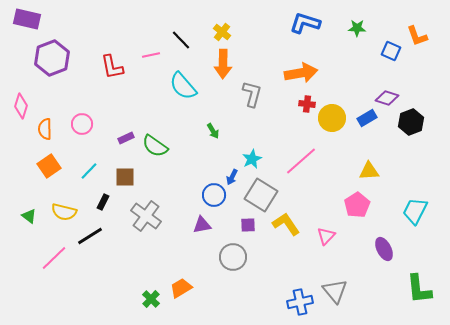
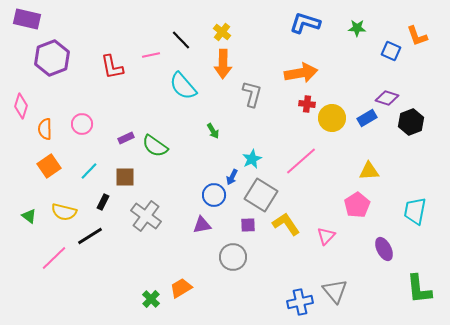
cyan trapezoid at (415, 211): rotated 16 degrees counterclockwise
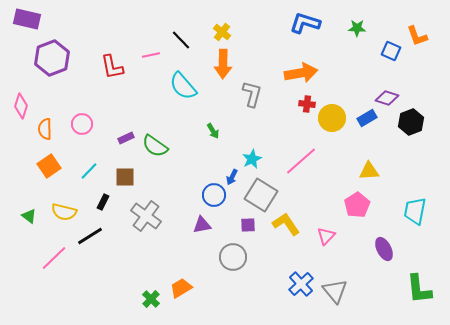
blue cross at (300, 302): moved 1 px right, 18 px up; rotated 30 degrees counterclockwise
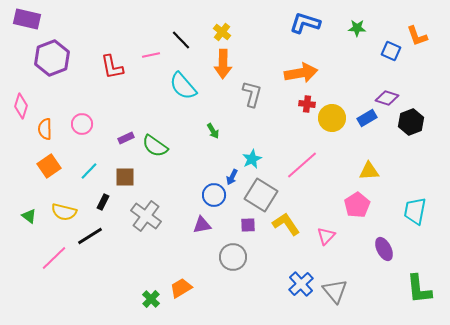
pink line at (301, 161): moved 1 px right, 4 px down
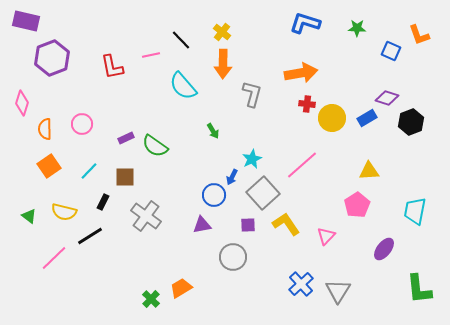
purple rectangle at (27, 19): moved 1 px left, 2 px down
orange L-shape at (417, 36): moved 2 px right, 1 px up
pink diamond at (21, 106): moved 1 px right, 3 px up
gray square at (261, 195): moved 2 px right, 2 px up; rotated 16 degrees clockwise
purple ellipse at (384, 249): rotated 65 degrees clockwise
gray triangle at (335, 291): moved 3 px right; rotated 12 degrees clockwise
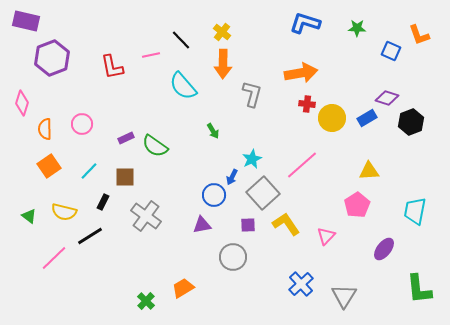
orange trapezoid at (181, 288): moved 2 px right
gray triangle at (338, 291): moved 6 px right, 5 px down
green cross at (151, 299): moved 5 px left, 2 px down
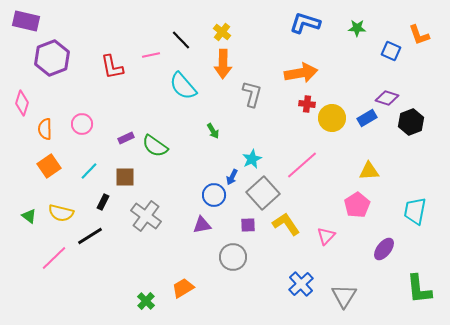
yellow semicircle at (64, 212): moved 3 px left, 1 px down
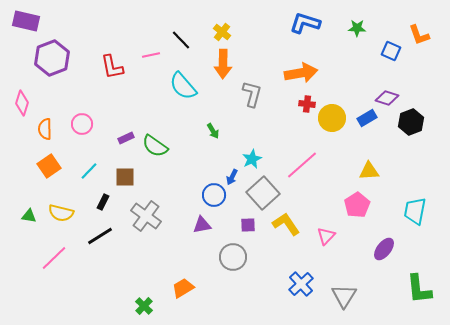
green triangle at (29, 216): rotated 28 degrees counterclockwise
black line at (90, 236): moved 10 px right
green cross at (146, 301): moved 2 px left, 5 px down
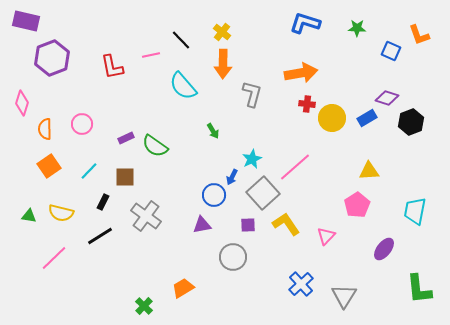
pink line at (302, 165): moved 7 px left, 2 px down
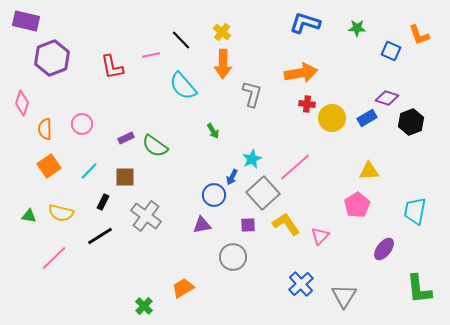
pink triangle at (326, 236): moved 6 px left
